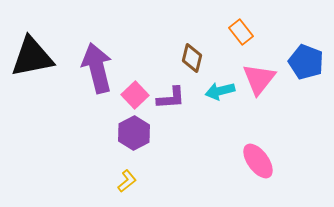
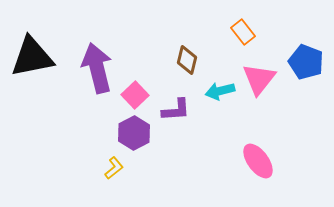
orange rectangle: moved 2 px right
brown diamond: moved 5 px left, 2 px down
purple L-shape: moved 5 px right, 12 px down
yellow L-shape: moved 13 px left, 13 px up
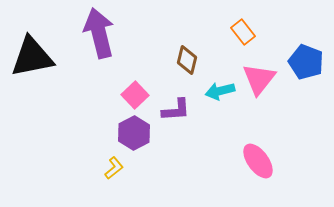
purple arrow: moved 2 px right, 35 px up
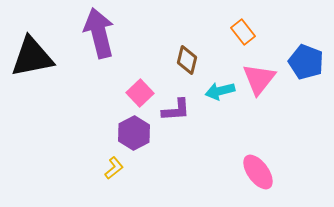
pink square: moved 5 px right, 2 px up
pink ellipse: moved 11 px down
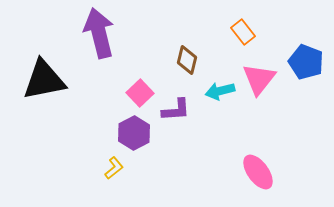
black triangle: moved 12 px right, 23 px down
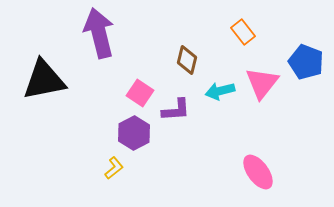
pink triangle: moved 3 px right, 4 px down
pink square: rotated 12 degrees counterclockwise
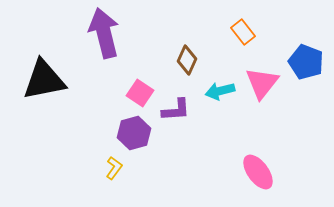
purple arrow: moved 5 px right
brown diamond: rotated 12 degrees clockwise
purple hexagon: rotated 12 degrees clockwise
yellow L-shape: rotated 15 degrees counterclockwise
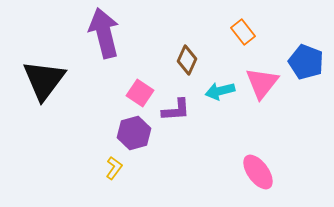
black triangle: rotated 42 degrees counterclockwise
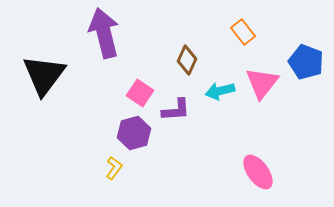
black triangle: moved 5 px up
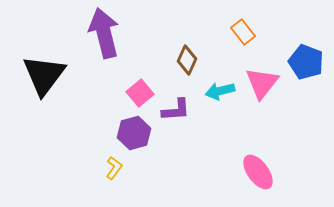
pink square: rotated 16 degrees clockwise
